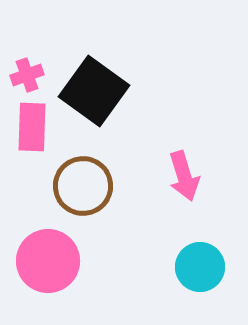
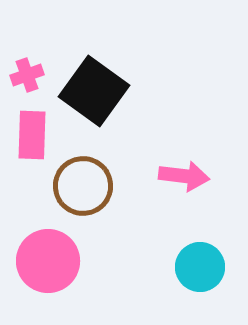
pink rectangle: moved 8 px down
pink arrow: rotated 66 degrees counterclockwise
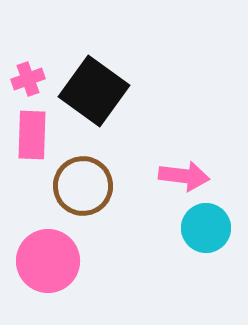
pink cross: moved 1 px right, 4 px down
cyan circle: moved 6 px right, 39 px up
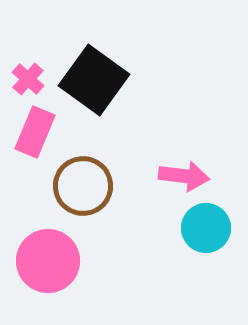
pink cross: rotated 28 degrees counterclockwise
black square: moved 11 px up
pink rectangle: moved 3 px right, 3 px up; rotated 21 degrees clockwise
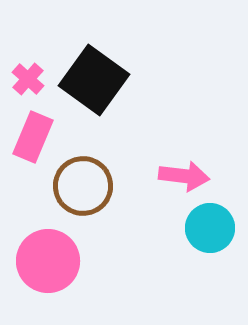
pink rectangle: moved 2 px left, 5 px down
cyan circle: moved 4 px right
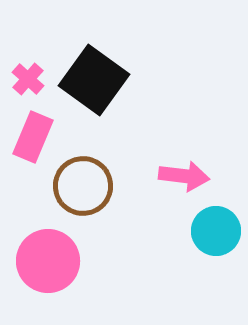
cyan circle: moved 6 px right, 3 px down
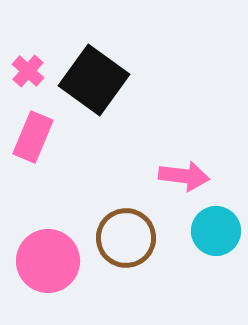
pink cross: moved 8 px up
brown circle: moved 43 px right, 52 px down
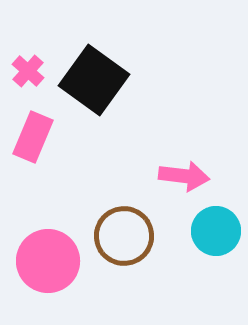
brown circle: moved 2 px left, 2 px up
